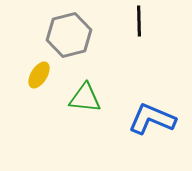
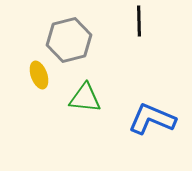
gray hexagon: moved 5 px down
yellow ellipse: rotated 52 degrees counterclockwise
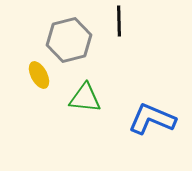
black line: moved 20 px left
yellow ellipse: rotated 8 degrees counterclockwise
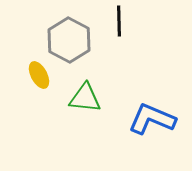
gray hexagon: rotated 18 degrees counterclockwise
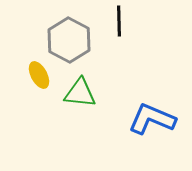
green triangle: moved 5 px left, 5 px up
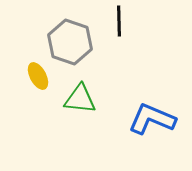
gray hexagon: moved 1 px right, 2 px down; rotated 9 degrees counterclockwise
yellow ellipse: moved 1 px left, 1 px down
green triangle: moved 6 px down
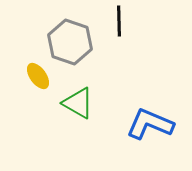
yellow ellipse: rotated 8 degrees counterclockwise
green triangle: moved 2 px left, 4 px down; rotated 24 degrees clockwise
blue L-shape: moved 2 px left, 5 px down
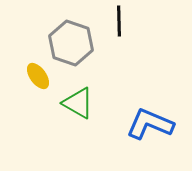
gray hexagon: moved 1 px right, 1 px down
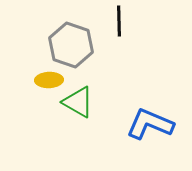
gray hexagon: moved 2 px down
yellow ellipse: moved 11 px right, 4 px down; rotated 56 degrees counterclockwise
green triangle: moved 1 px up
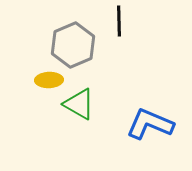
gray hexagon: moved 2 px right; rotated 18 degrees clockwise
green triangle: moved 1 px right, 2 px down
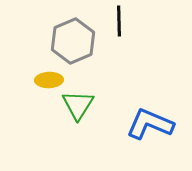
gray hexagon: moved 4 px up
green triangle: moved 1 px left, 1 px down; rotated 32 degrees clockwise
